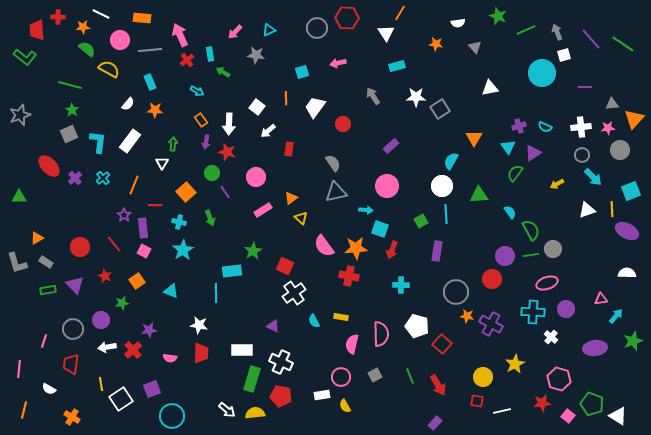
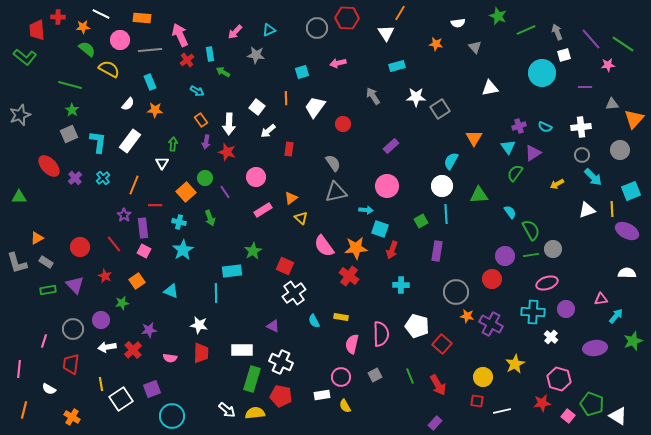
pink star at (608, 128): moved 63 px up
green circle at (212, 173): moved 7 px left, 5 px down
red cross at (349, 276): rotated 24 degrees clockwise
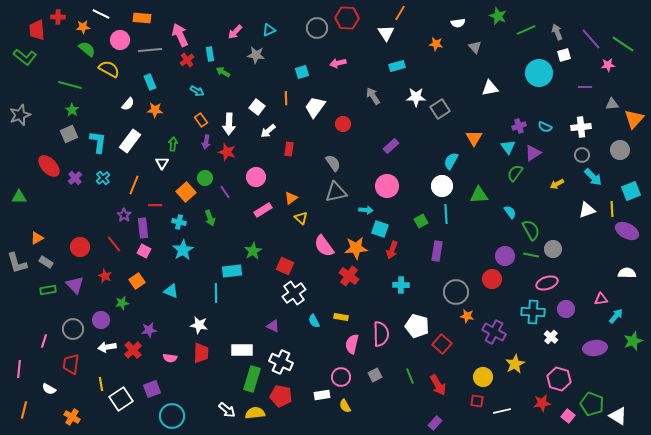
cyan circle at (542, 73): moved 3 px left
green line at (531, 255): rotated 21 degrees clockwise
purple cross at (491, 324): moved 3 px right, 8 px down
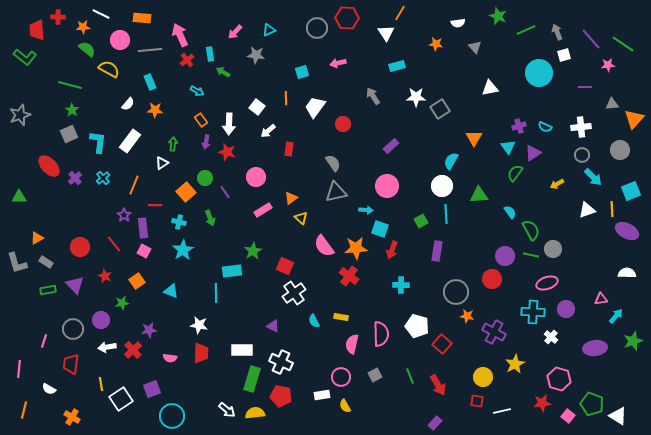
white triangle at (162, 163): rotated 24 degrees clockwise
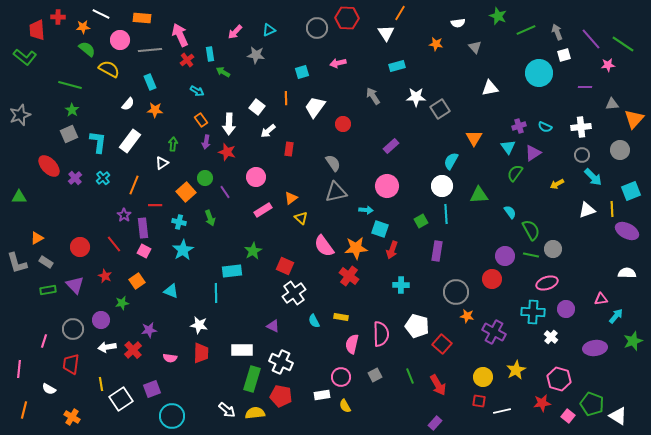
yellow star at (515, 364): moved 1 px right, 6 px down
red square at (477, 401): moved 2 px right
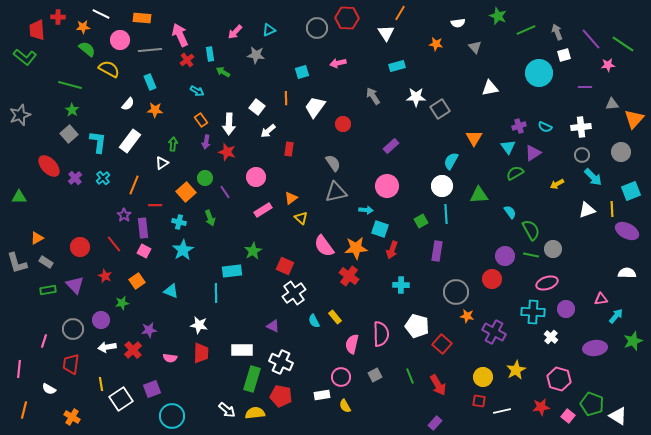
gray square at (69, 134): rotated 18 degrees counterclockwise
gray circle at (620, 150): moved 1 px right, 2 px down
green semicircle at (515, 173): rotated 24 degrees clockwise
yellow rectangle at (341, 317): moved 6 px left; rotated 40 degrees clockwise
red star at (542, 403): moved 1 px left, 4 px down
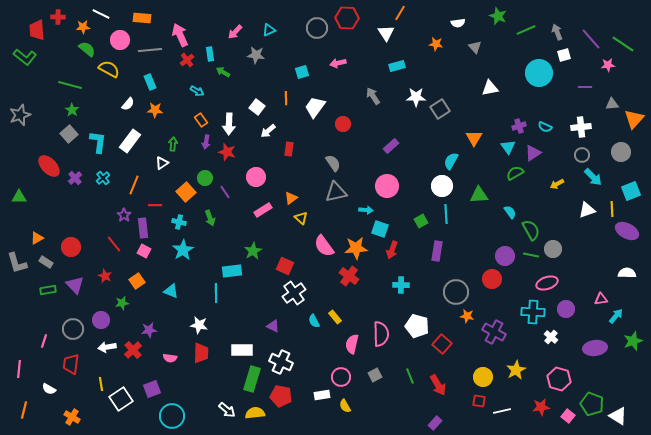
red circle at (80, 247): moved 9 px left
